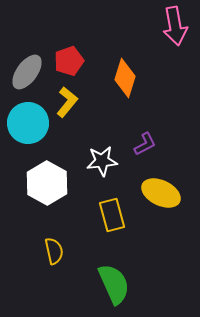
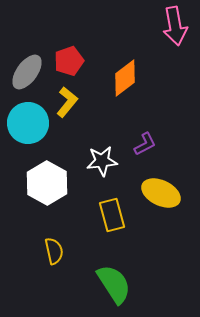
orange diamond: rotated 36 degrees clockwise
green semicircle: rotated 9 degrees counterclockwise
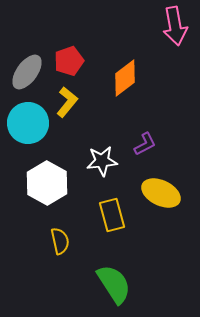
yellow semicircle: moved 6 px right, 10 px up
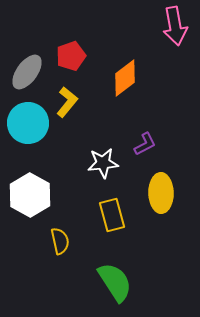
red pentagon: moved 2 px right, 5 px up
white star: moved 1 px right, 2 px down
white hexagon: moved 17 px left, 12 px down
yellow ellipse: rotated 63 degrees clockwise
green semicircle: moved 1 px right, 2 px up
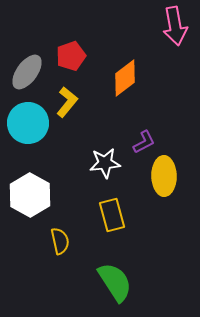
purple L-shape: moved 1 px left, 2 px up
white star: moved 2 px right
yellow ellipse: moved 3 px right, 17 px up
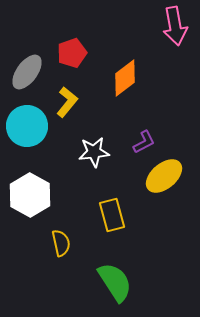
red pentagon: moved 1 px right, 3 px up
cyan circle: moved 1 px left, 3 px down
white star: moved 11 px left, 11 px up
yellow ellipse: rotated 51 degrees clockwise
yellow semicircle: moved 1 px right, 2 px down
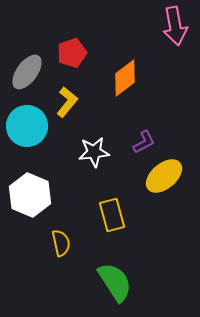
white hexagon: rotated 6 degrees counterclockwise
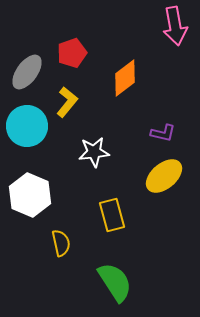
purple L-shape: moved 19 px right, 9 px up; rotated 40 degrees clockwise
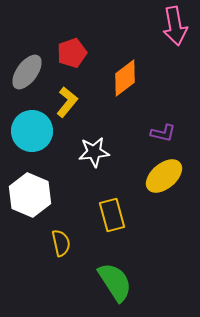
cyan circle: moved 5 px right, 5 px down
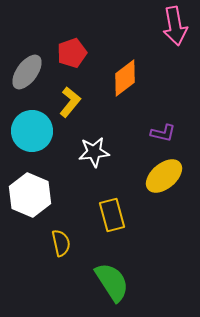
yellow L-shape: moved 3 px right
green semicircle: moved 3 px left
